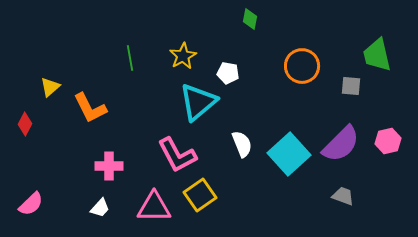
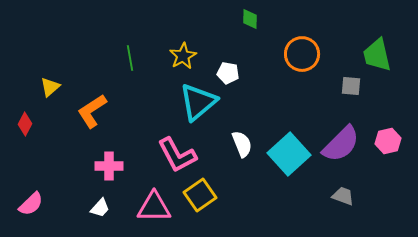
green diamond: rotated 10 degrees counterclockwise
orange circle: moved 12 px up
orange L-shape: moved 2 px right, 3 px down; rotated 84 degrees clockwise
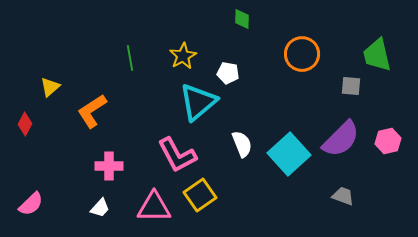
green diamond: moved 8 px left
purple semicircle: moved 5 px up
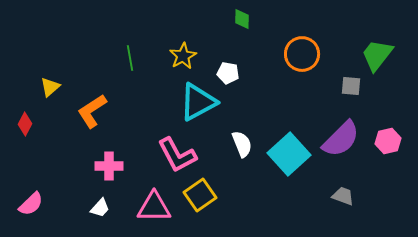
green trapezoid: rotated 51 degrees clockwise
cyan triangle: rotated 12 degrees clockwise
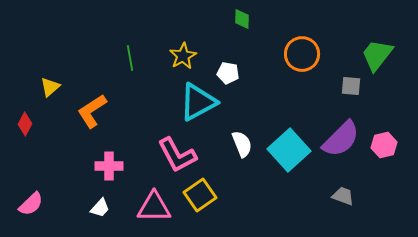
pink hexagon: moved 4 px left, 4 px down
cyan square: moved 4 px up
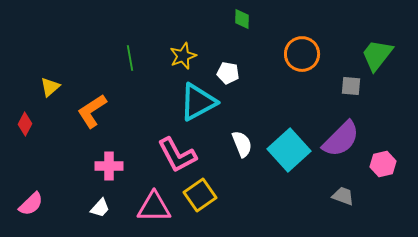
yellow star: rotated 8 degrees clockwise
pink hexagon: moved 1 px left, 19 px down
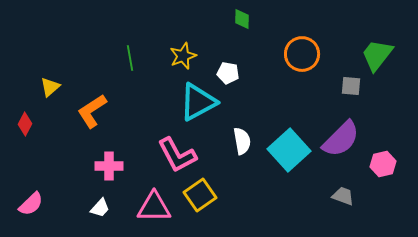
white semicircle: moved 3 px up; rotated 12 degrees clockwise
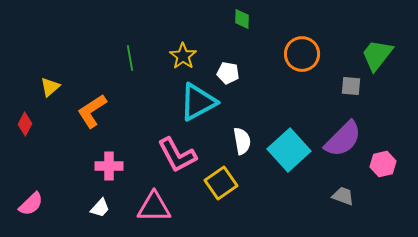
yellow star: rotated 16 degrees counterclockwise
purple semicircle: moved 2 px right
yellow square: moved 21 px right, 12 px up
